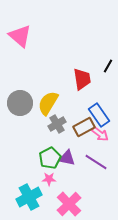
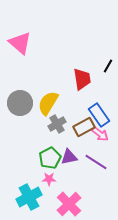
pink triangle: moved 7 px down
purple triangle: moved 2 px right, 1 px up; rotated 24 degrees counterclockwise
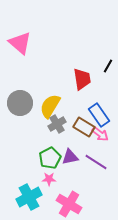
yellow semicircle: moved 2 px right, 3 px down
brown rectangle: rotated 60 degrees clockwise
purple triangle: moved 1 px right
pink cross: rotated 15 degrees counterclockwise
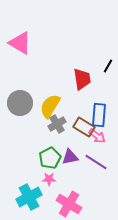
pink triangle: rotated 10 degrees counterclockwise
blue rectangle: rotated 40 degrees clockwise
pink arrow: moved 3 px left, 2 px down
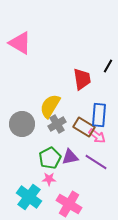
gray circle: moved 2 px right, 21 px down
cyan cross: rotated 25 degrees counterclockwise
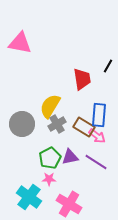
pink triangle: rotated 20 degrees counterclockwise
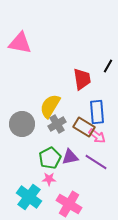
blue rectangle: moved 2 px left, 3 px up; rotated 10 degrees counterclockwise
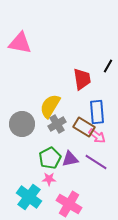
purple triangle: moved 2 px down
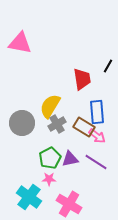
gray circle: moved 1 px up
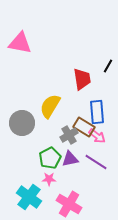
gray cross: moved 12 px right, 11 px down
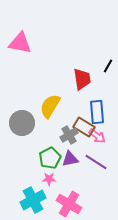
cyan cross: moved 4 px right, 3 px down; rotated 25 degrees clockwise
